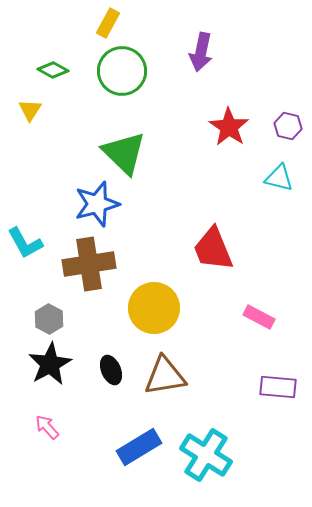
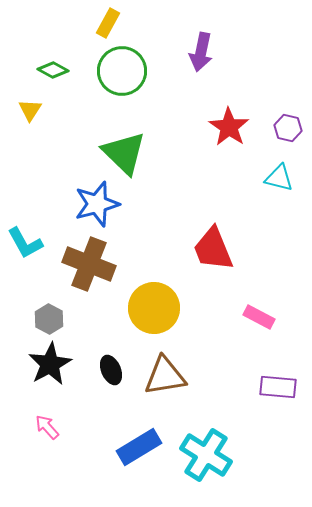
purple hexagon: moved 2 px down
brown cross: rotated 30 degrees clockwise
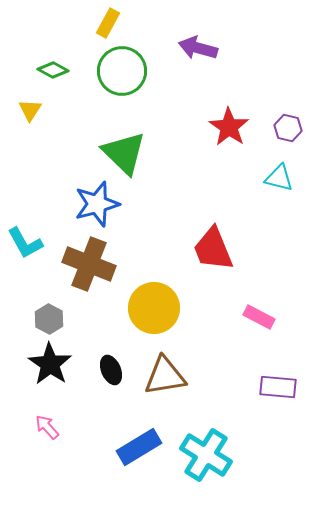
purple arrow: moved 3 px left, 4 px up; rotated 93 degrees clockwise
black star: rotated 9 degrees counterclockwise
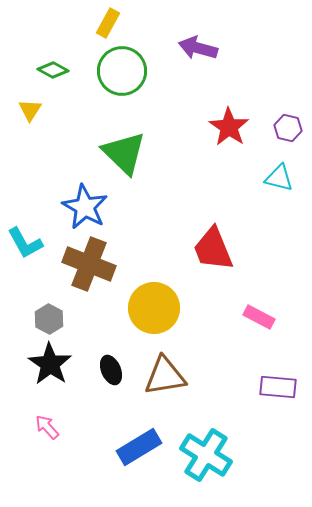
blue star: moved 12 px left, 3 px down; rotated 27 degrees counterclockwise
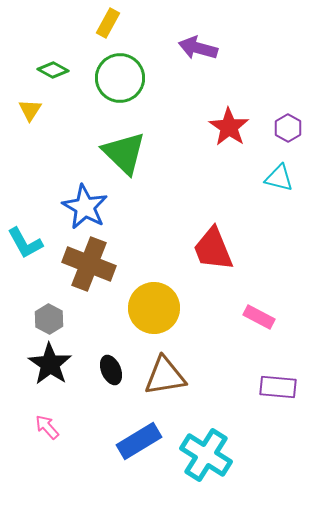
green circle: moved 2 px left, 7 px down
purple hexagon: rotated 16 degrees clockwise
blue rectangle: moved 6 px up
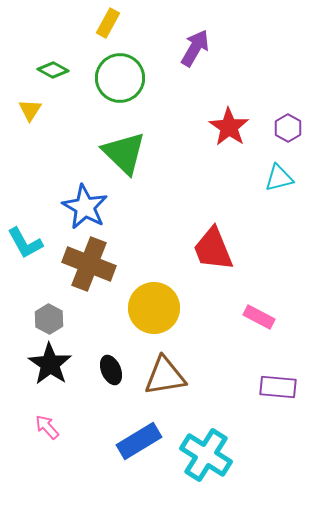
purple arrow: moved 3 px left; rotated 105 degrees clockwise
cyan triangle: rotated 28 degrees counterclockwise
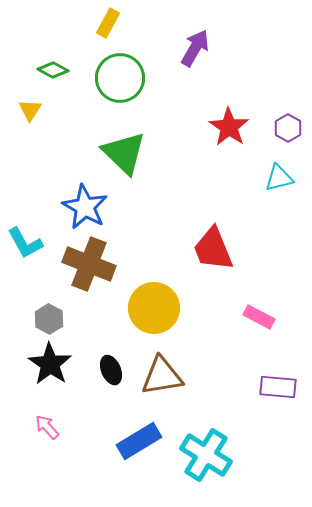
brown triangle: moved 3 px left
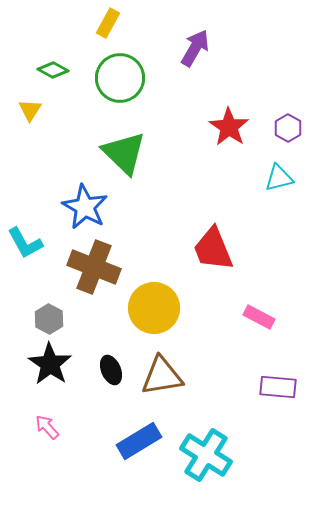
brown cross: moved 5 px right, 3 px down
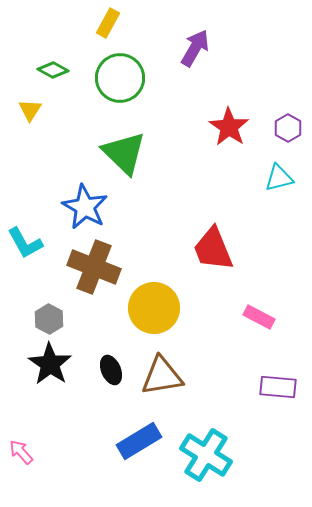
pink arrow: moved 26 px left, 25 px down
